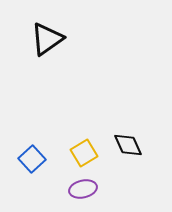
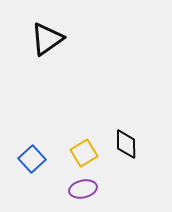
black diamond: moved 2 px left, 1 px up; rotated 24 degrees clockwise
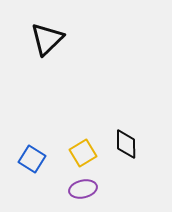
black triangle: rotated 9 degrees counterclockwise
yellow square: moved 1 px left
blue square: rotated 16 degrees counterclockwise
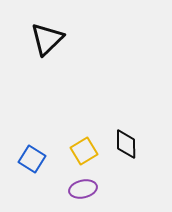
yellow square: moved 1 px right, 2 px up
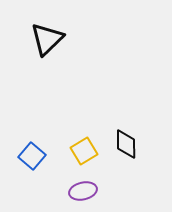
blue square: moved 3 px up; rotated 8 degrees clockwise
purple ellipse: moved 2 px down
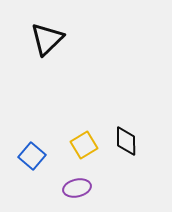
black diamond: moved 3 px up
yellow square: moved 6 px up
purple ellipse: moved 6 px left, 3 px up
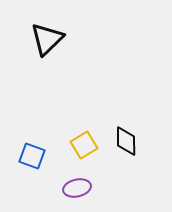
blue square: rotated 20 degrees counterclockwise
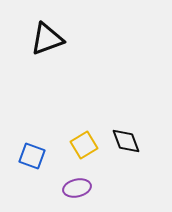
black triangle: rotated 24 degrees clockwise
black diamond: rotated 20 degrees counterclockwise
